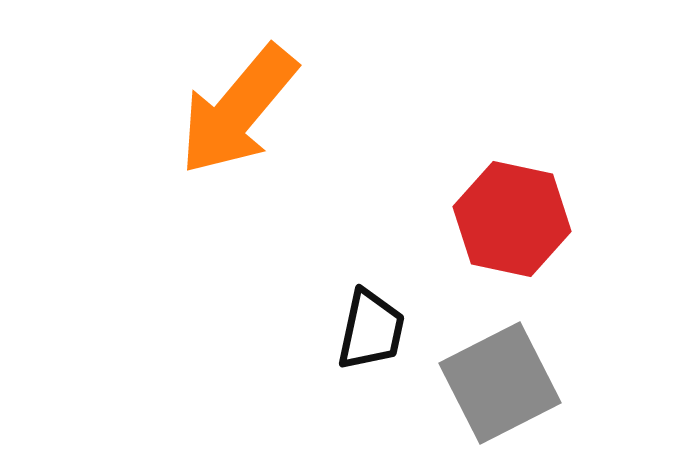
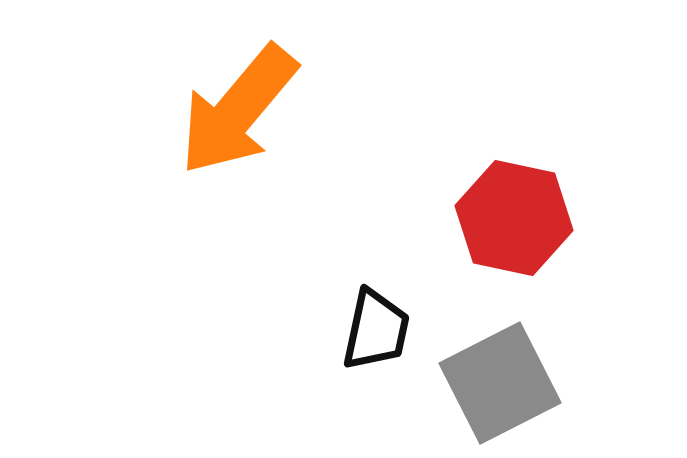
red hexagon: moved 2 px right, 1 px up
black trapezoid: moved 5 px right
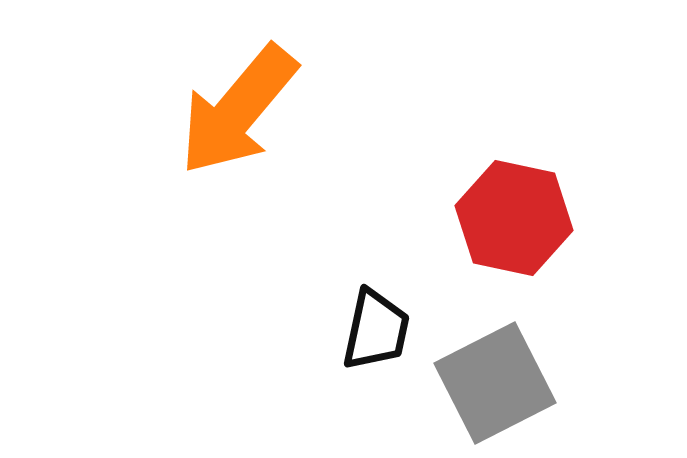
gray square: moved 5 px left
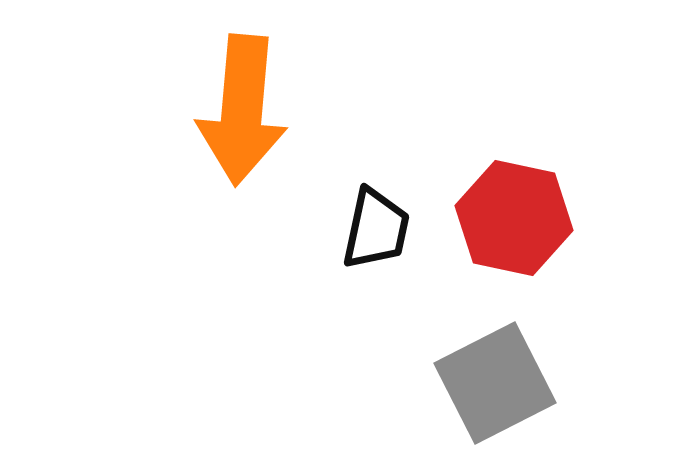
orange arrow: moved 4 px right; rotated 35 degrees counterclockwise
black trapezoid: moved 101 px up
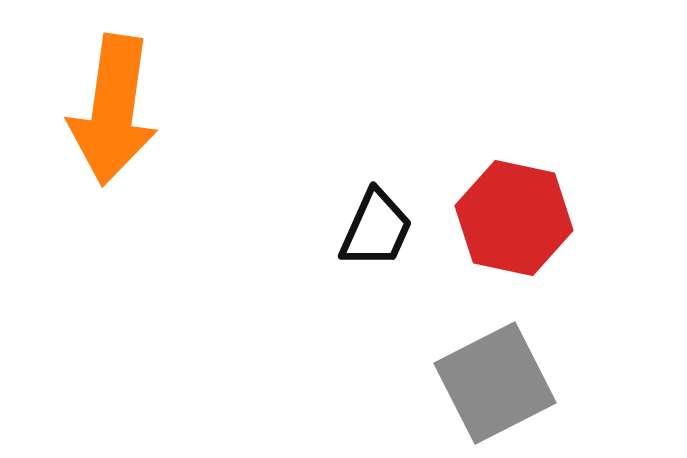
orange arrow: moved 129 px left; rotated 3 degrees clockwise
black trapezoid: rotated 12 degrees clockwise
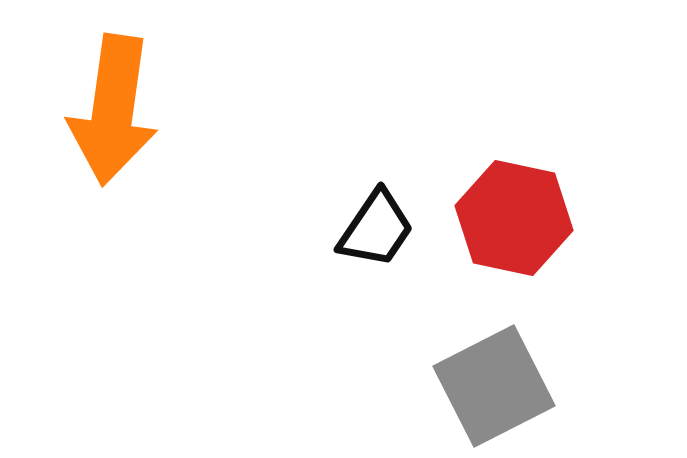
black trapezoid: rotated 10 degrees clockwise
gray square: moved 1 px left, 3 px down
